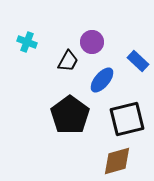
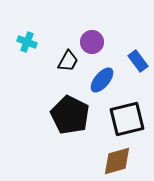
blue rectangle: rotated 10 degrees clockwise
black pentagon: rotated 9 degrees counterclockwise
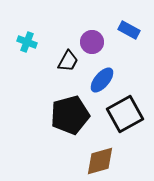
blue rectangle: moved 9 px left, 31 px up; rotated 25 degrees counterclockwise
black pentagon: rotated 30 degrees clockwise
black square: moved 2 px left, 5 px up; rotated 15 degrees counterclockwise
brown diamond: moved 17 px left
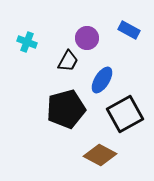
purple circle: moved 5 px left, 4 px up
blue ellipse: rotated 8 degrees counterclockwise
black pentagon: moved 4 px left, 6 px up
brown diamond: moved 6 px up; rotated 44 degrees clockwise
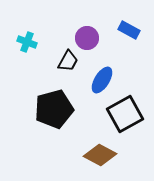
black pentagon: moved 12 px left
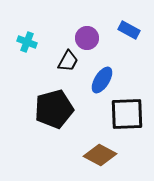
black square: moved 2 px right; rotated 27 degrees clockwise
